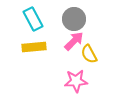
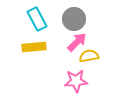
cyan rectangle: moved 4 px right
pink arrow: moved 3 px right, 1 px down
yellow semicircle: moved 2 px down; rotated 108 degrees clockwise
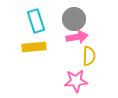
cyan rectangle: moved 1 px left, 2 px down; rotated 10 degrees clockwise
pink arrow: moved 5 px up; rotated 35 degrees clockwise
yellow semicircle: rotated 102 degrees clockwise
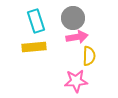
gray circle: moved 1 px left, 1 px up
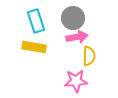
yellow rectangle: rotated 15 degrees clockwise
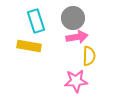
yellow rectangle: moved 5 px left, 1 px up
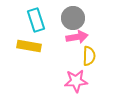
cyan rectangle: moved 1 px up
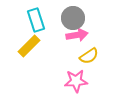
pink arrow: moved 2 px up
yellow rectangle: rotated 55 degrees counterclockwise
yellow semicircle: rotated 54 degrees clockwise
